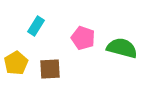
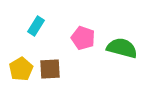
yellow pentagon: moved 5 px right, 6 px down
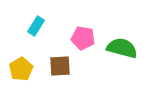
pink pentagon: rotated 10 degrees counterclockwise
brown square: moved 10 px right, 3 px up
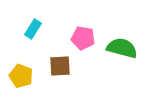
cyan rectangle: moved 3 px left, 3 px down
yellow pentagon: moved 7 px down; rotated 20 degrees counterclockwise
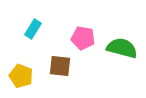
brown square: rotated 10 degrees clockwise
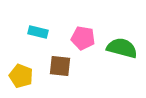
cyan rectangle: moved 5 px right, 3 px down; rotated 72 degrees clockwise
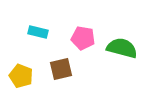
brown square: moved 1 px right, 3 px down; rotated 20 degrees counterclockwise
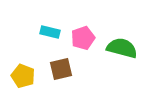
cyan rectangle: moved 12 px right
pink pentagon: rotated 30 degrees counterclockwise
yellow pentagon: moved 2 px right
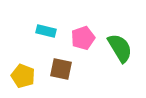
cyan rectangle: moved 4 px left, 1 px up
green semicircle: moved 2 px left; rotated 44 degrees clockwise
brown square: rotated 25 degrees clockwise
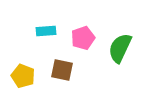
cyan rectangle: rotated 18 degrees counterclockwise
green semicircle: rotated 124 degrees counterclockwise
brown square: moved 1 px right, 1 px down
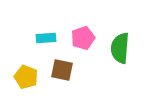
cyan rectangle: moved 7 px down
green semicircle: rotated 20 degrees counterclockwise
yellow pentagon: moved 3 px right, 1 px down
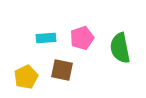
pink pentagon: moved 1 px left
green semicircle: rotated 16 degrees counterclockwise
yellow pentagon: rotated 25 degrees clockwise
